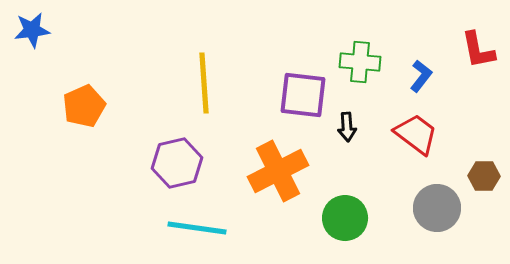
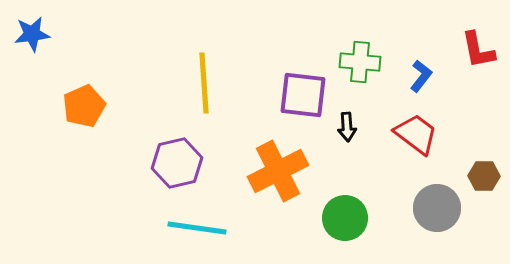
blue star: moved 4 px down
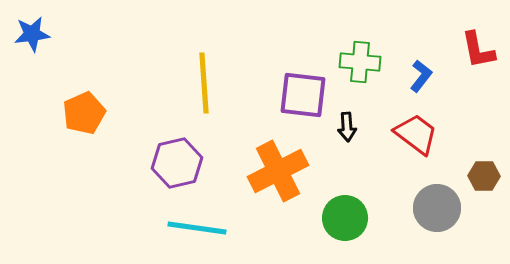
orange pentagon: moved 7 px down
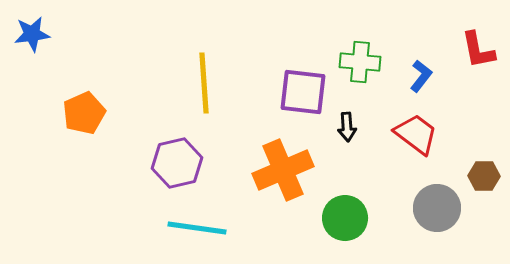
purple square: moved 3 px up
orange cross: moved 5 px right, 1 px up; rotated 4 degrees clockwise
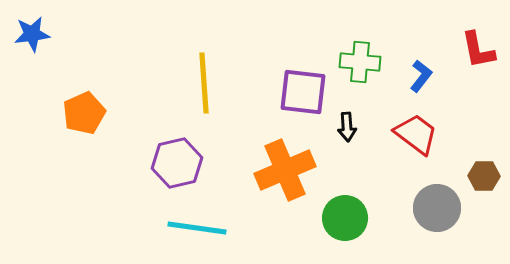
orange cross: moved 2 px right
